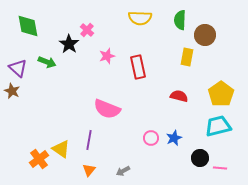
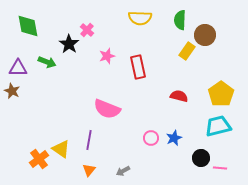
yellow rectangle: moved 6 px up; rotated 24 degrees clockwise
purple triangle: rotated 42 degrees counterclockwise
black circle: moved 1 px right
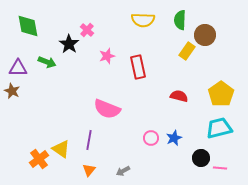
yellow semicircle: moved 3 px right, 2 px down
cyan trapezoid: moved 1 px right, 2 px down
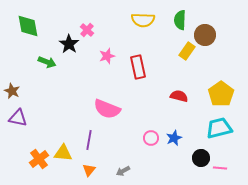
purple triangle: moved 50 px down; rotated 12 degrees clockwise
yellow triangle: moved 2 px right, 4 px down; rotated 30 degrees counterclockwise
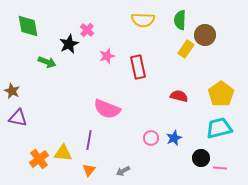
black star: rotated 12 degrees clockwise
yellow rectangle: moved 1 px left, 2 px up
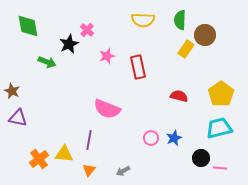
yellow triangle: moved 1 px right, 1 px down
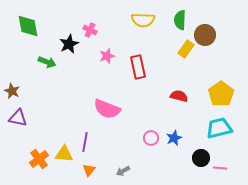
pink cross: moved 3 px right; rotated 16 degrees counterclockwise
purple line: moved 4 px left, 2 px down
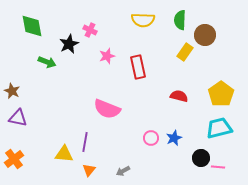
green diamond: moved 4 px right
yellow rectangle: moved 1 px left, 3 px down
orange cross: moved 25 px left
pink line: moved 2 px left, 1 px up
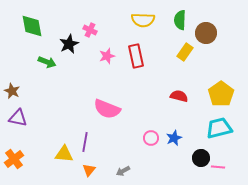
brown circle: moved 1 px right, 2 px up
red rectangle: moved 2 px left, 11 px up
